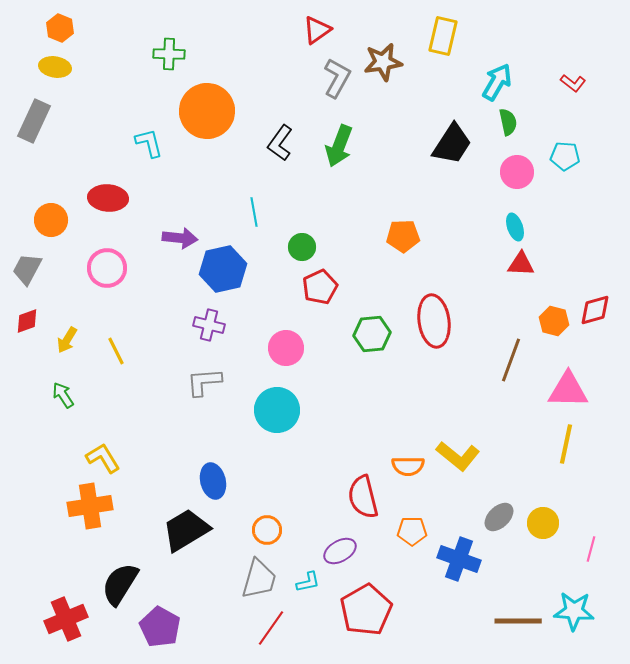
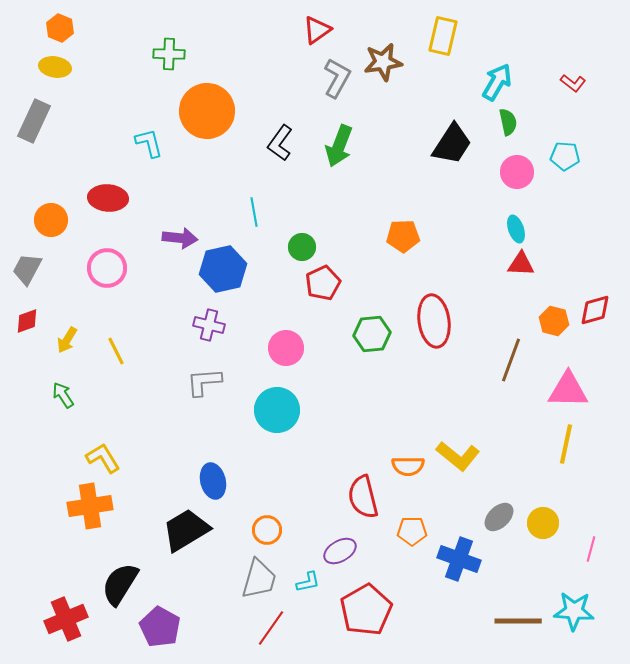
cyan ellipse at (515, 227): moved 1 px right, 2 px down
red pentagon at (320, 287): moved 3 px right, 4 px up
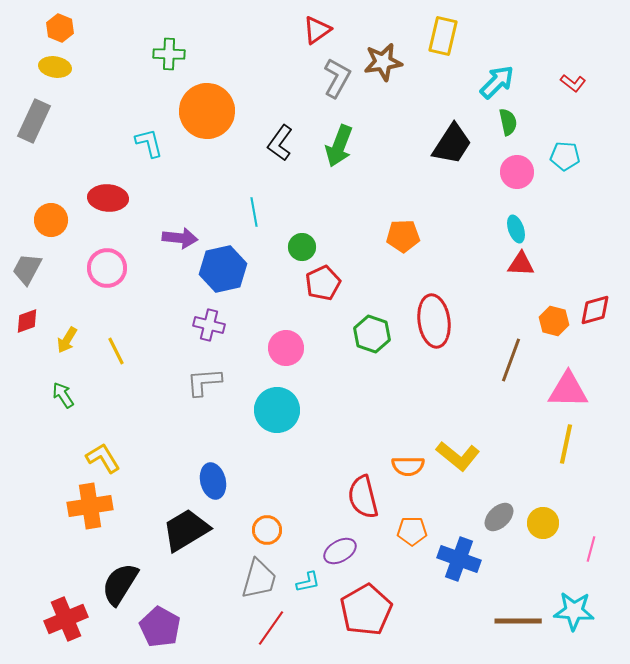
cyan arrow at (497, 82): rotated 15 degrees clockwise
green hexagon at (372, 334): rotated 24 degrees clockwise
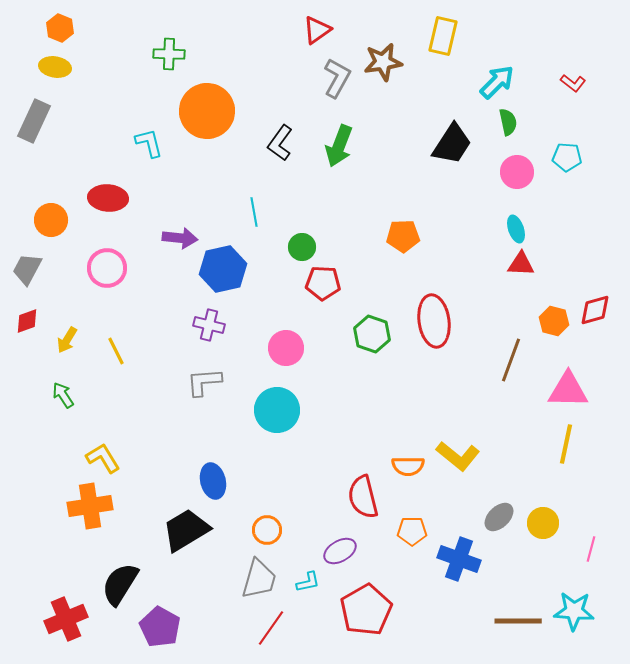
cyan pentagon at (565, 156): moved 2 px right, 1 px down
red pentagon at (323, 283): rotated 28 degrees clockwise
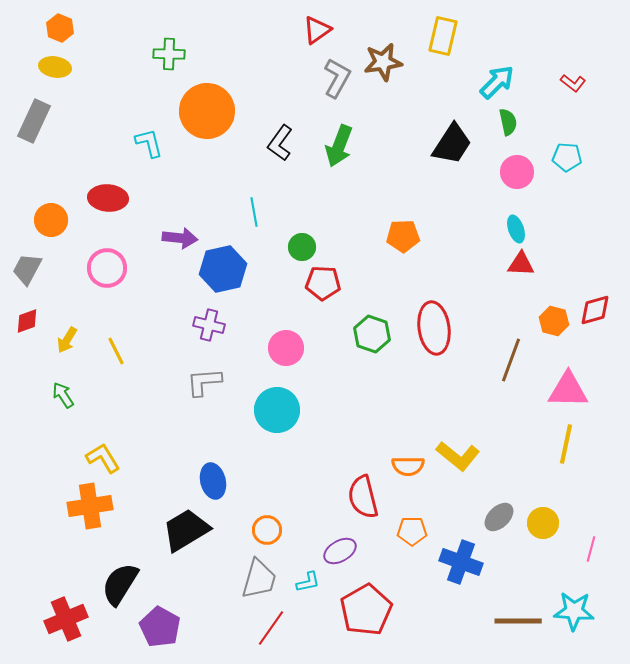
red ellipse at (434, 321): moved 7 px down
blue cross at (459, 559): moved 2 px right, 3 px down
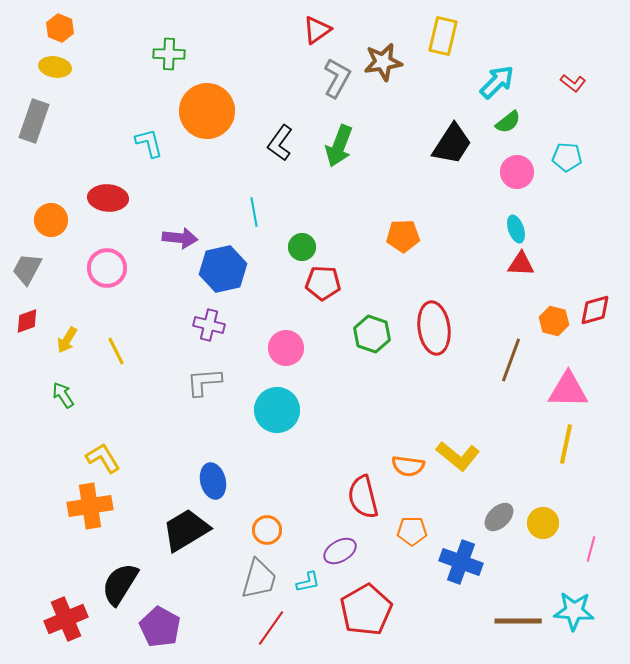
gray rectangle at (34, 121): rotated 6 degrees counterclockwise
green semicircle at (508, 122): rotated 64 degrees clockwise
orange semicircle at (408, 466): rotated 8 degrees clockwise
